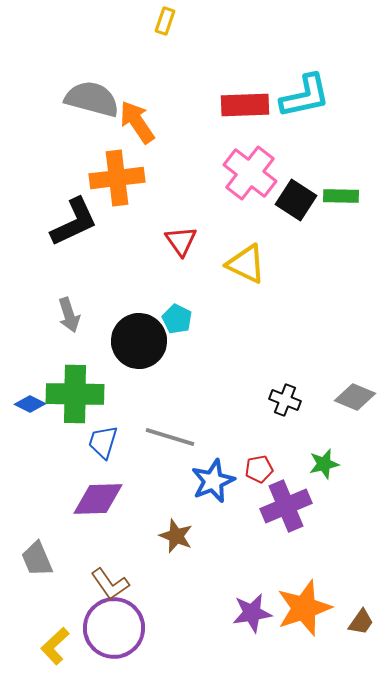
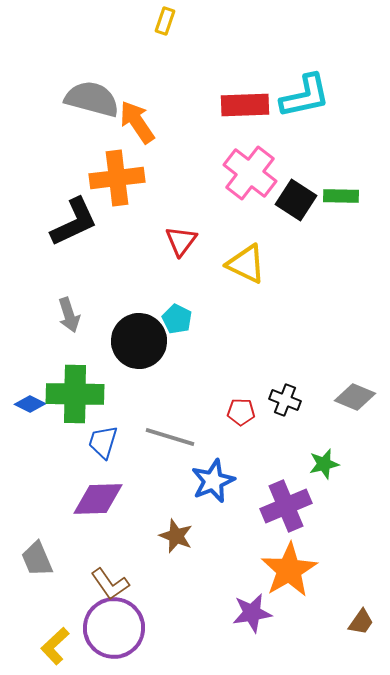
red triangle: rotated 12 degrees clockwise
red pentagon: moved 18 px left, 57 px up; rotated 12 degrees clockwise
orange star: moved 15 px left, 38 px up; rotated 12 degrees counterclockwise
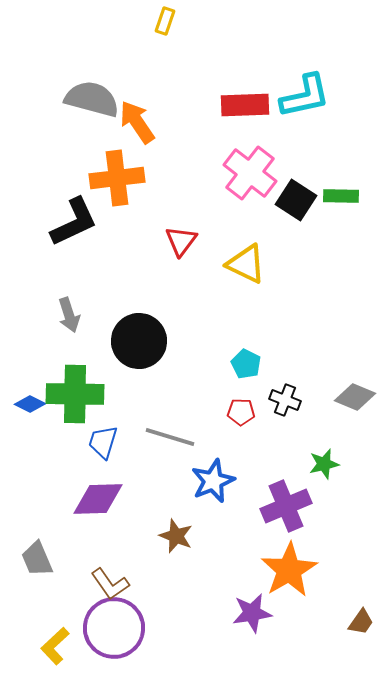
cyan pentagon: moved 69 px right, 45 px down
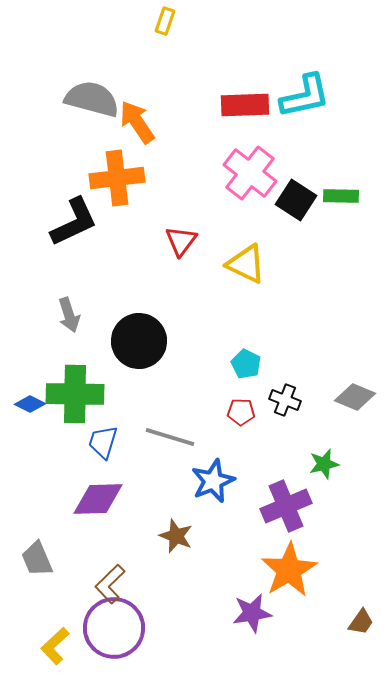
brown L-shape: rotated 81 degrees clockwise
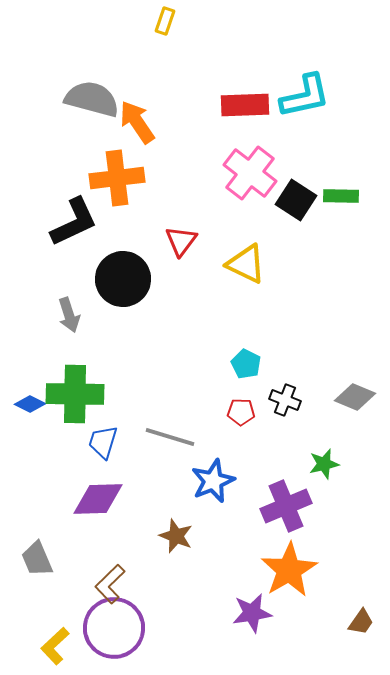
black circle: moved 16 px left, 62 px up
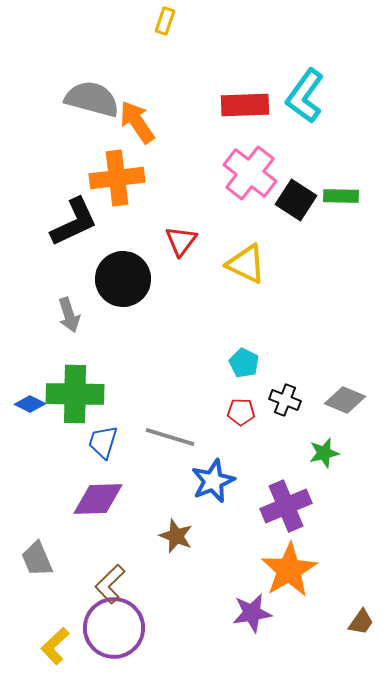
cyan L-shape: rotated 138 degrees clockwise
cyan pentagon: moved 2 px left, 1 px up
gray diamond: moved 10 px left, 3 px down
green star: moved 11 px up
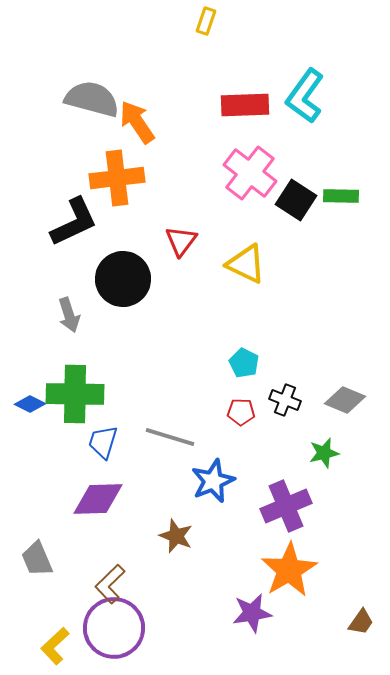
yellow rectangle: moved 41 px right
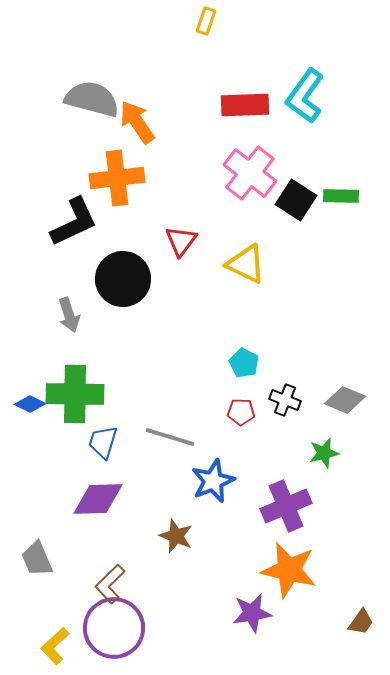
orange star: rotated 28 degrees counterclockwise
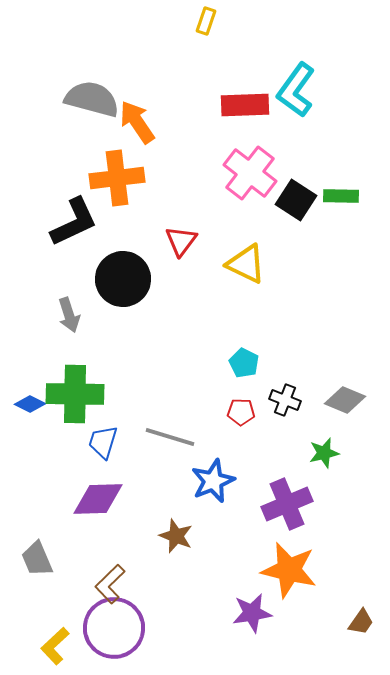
cyan L-shape: moved 9 px left, 6 px up
purple cross: moved 1 px right, 2 px up
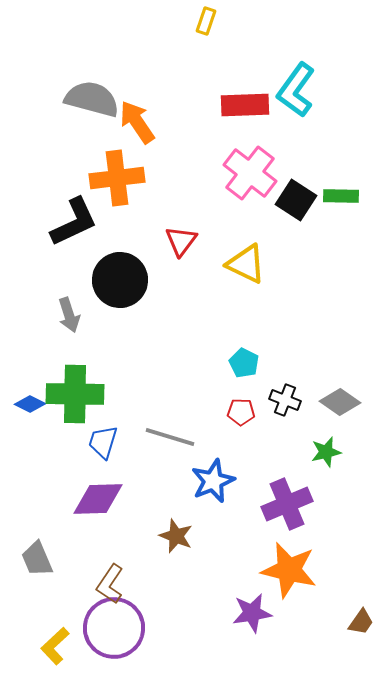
black circle: moved 3 px left, 1 px down
gray diamond: moved 5 px left, 2 px down; rotated 12 degrees clockwise
green star: moved 2 px right, 1 px up
brown L-shape: rotated 12 degrees counterclockwise
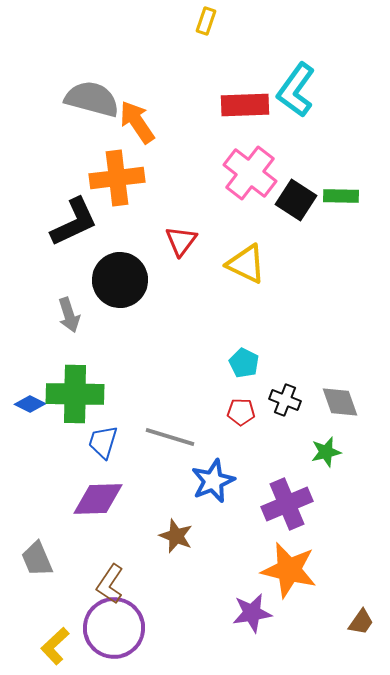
gray diamond: rotated 36 degrees clockwise
